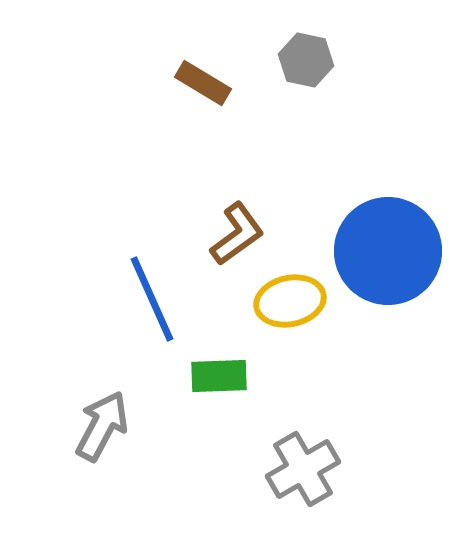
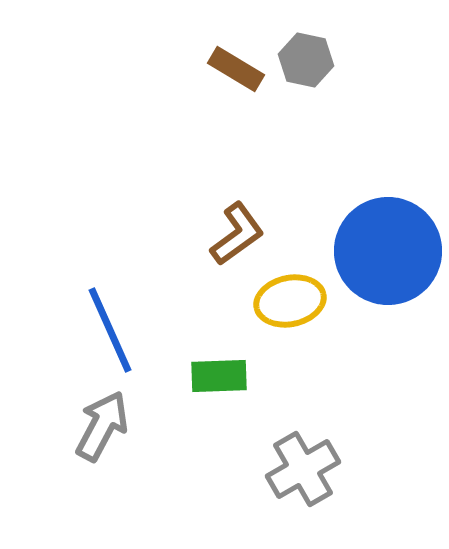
brown rectangle: moved 33 px right, 14 px up
blue line: moved 42 px left, 31 px down
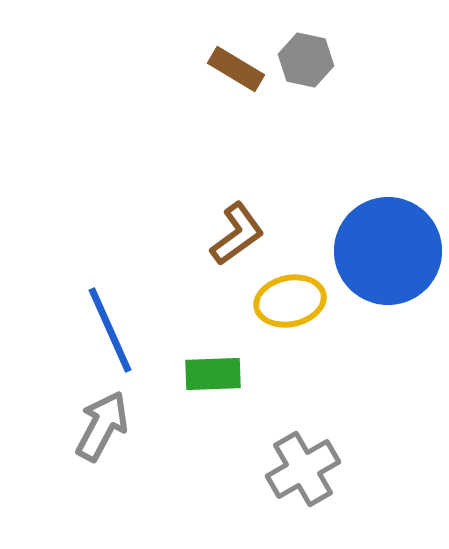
green rectangle: moved 6 px left, 2 px up
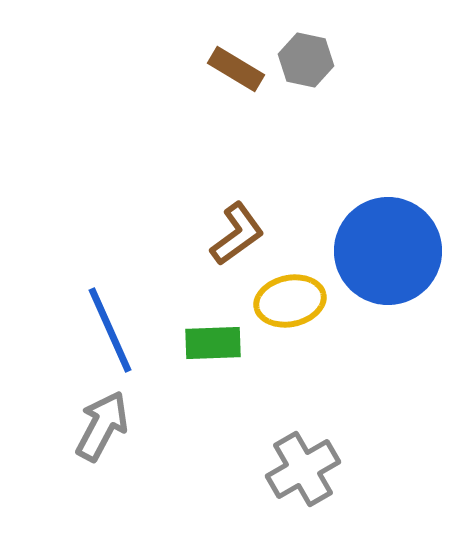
green rectangle: moved 31 px up
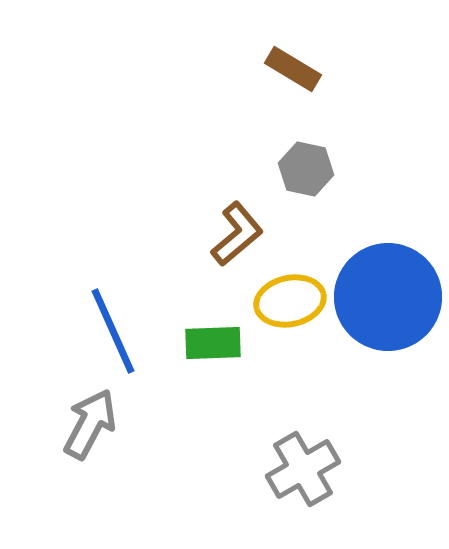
gray hexagon: moved 109 px down
brown rectangle: moved 57 px right
brown L-shape: rotated 4 degrees counterclockwise
blue circle: moved 46 px down
blue line: moved 3 px right, 1 px down
gray arrow: moved 12 px left, 2 px up
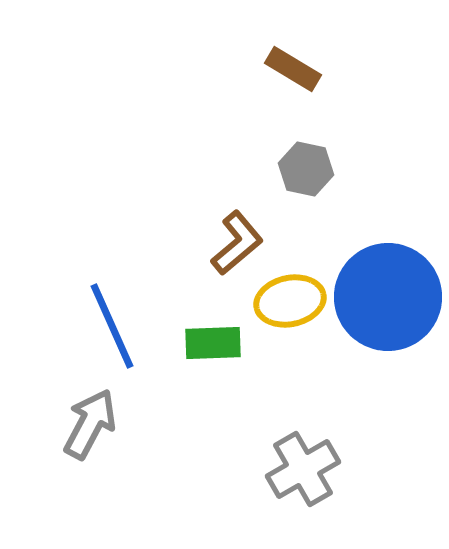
brown L-shape: moved 9 px down
blue line: moved 1 px left, 5 px up
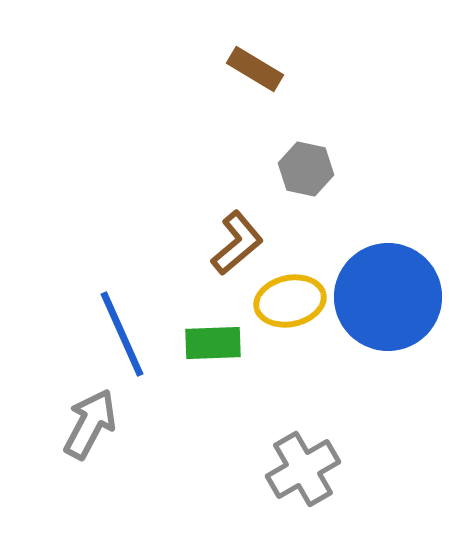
brown rectangle: moved 38 px left
blue line: moved 10 px right, 8 px down
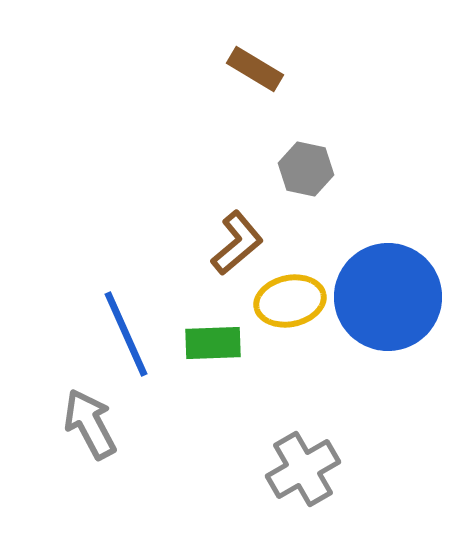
blue line: moved 4 px right
gray arrow: rotated 56 degrees counterclockwise
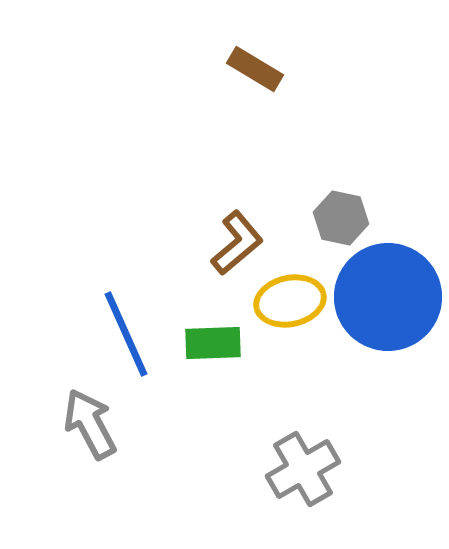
gray hexagon: moved 35 px right, 49 px down
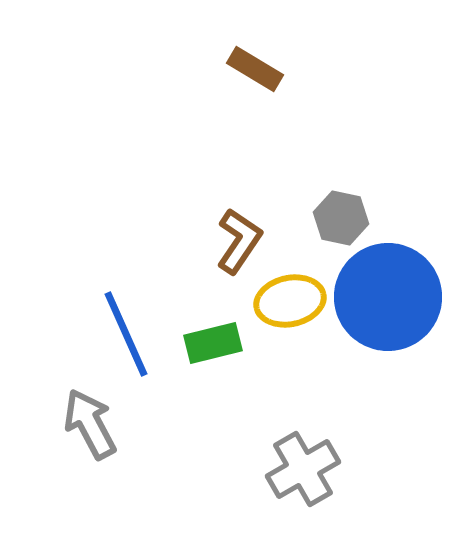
brown L-shape: moved 2 px right, 2 px up; rotated 16 degrees counterclockwise
green rectangle: rotated 12 degrees counterclockwise
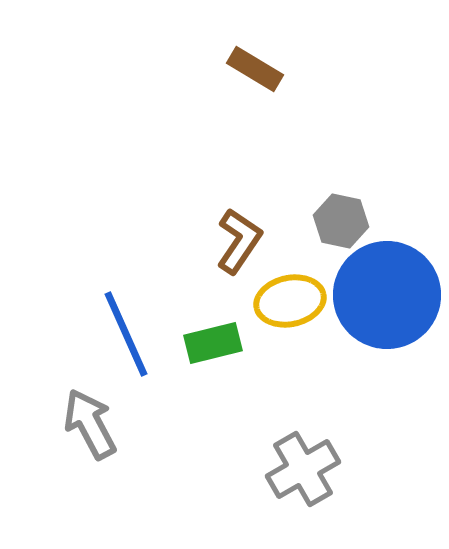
gray hexagon: moved 3 px down
blue circle: moved 1 px left, 2 px up
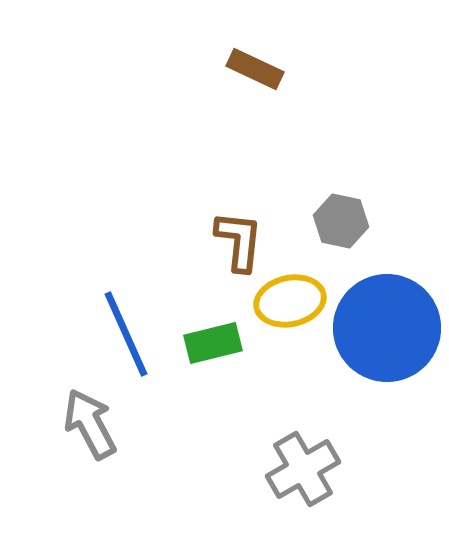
brown rectangle: rotated 6 degrees counterclockwise
brown L-shape: rotated 28 degrees counterclockwise
blue circle: moved 33 px down
